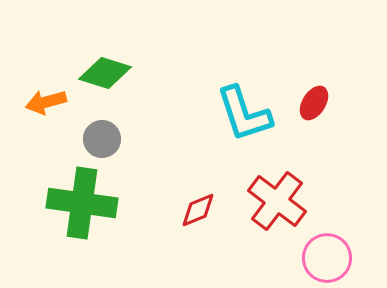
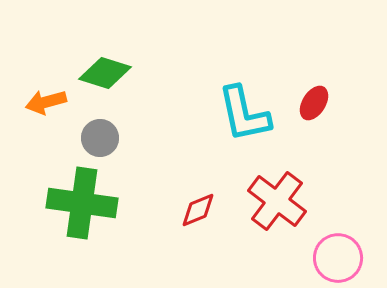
cyan L-shape: rotated 6 degrees clockwise
gray circle: moved 2 px left, 1 px up
pink circle: moved 11 px right
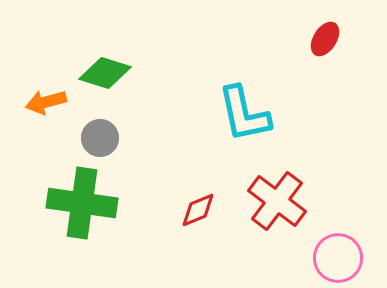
red ellipse: moved 11 px right, 64 px up
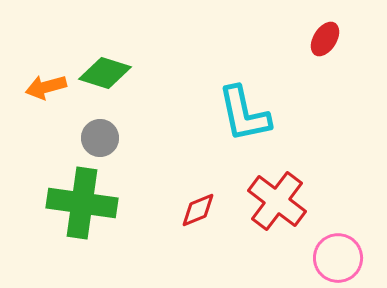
orange arrow: moved 15 px up
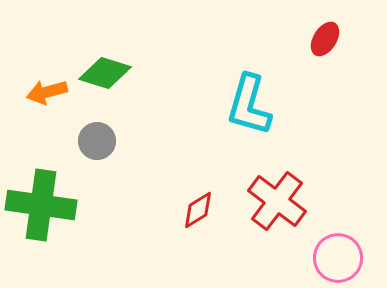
orange arrow: moved 1 px right, 5 px down
cyan L-shape: moved 5 px right, 9 px up; rotated 28 degrees clockwise
gray circle: moved 3 px left, 3 px down
green cross: moved 41 px left, 2 px down
red diamond: rotated 9 degrees counterclockwise
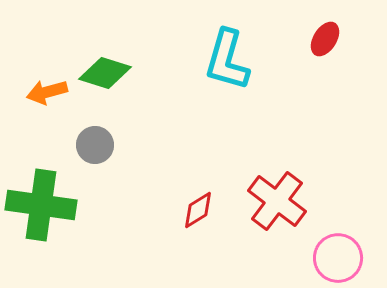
cyan L-shape: moved 22 px left, 45 px up
gray circle: moved 2 px left, 4 px down
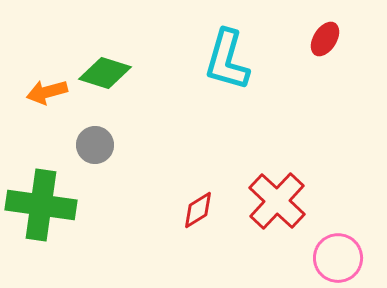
red cross: rotated 6 degrees clockwise
